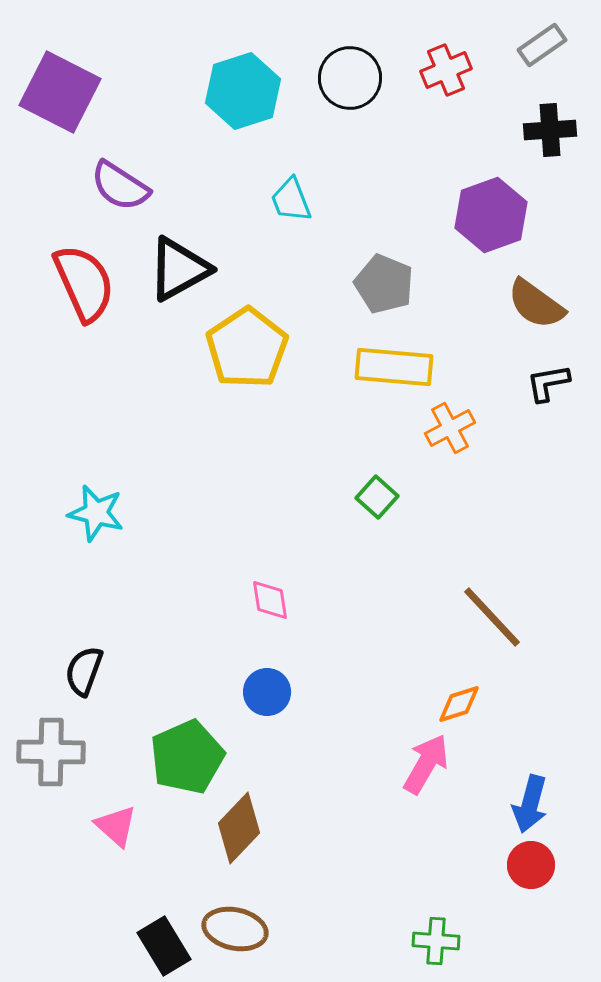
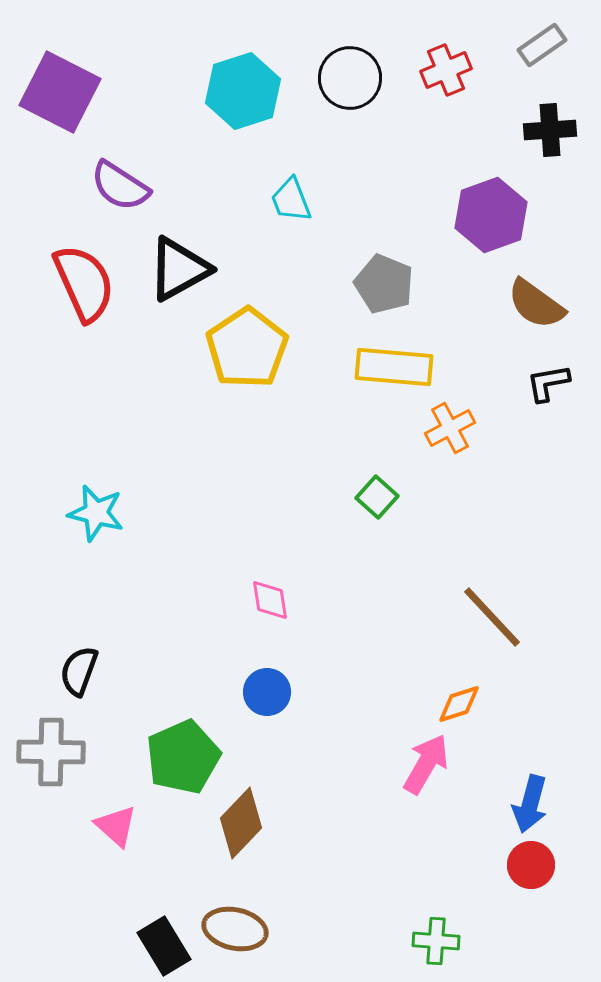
black semicircle: moved 5 px left
green pentagon: moved 4 px left
brown diamond: moved 2 px right, 5 px up
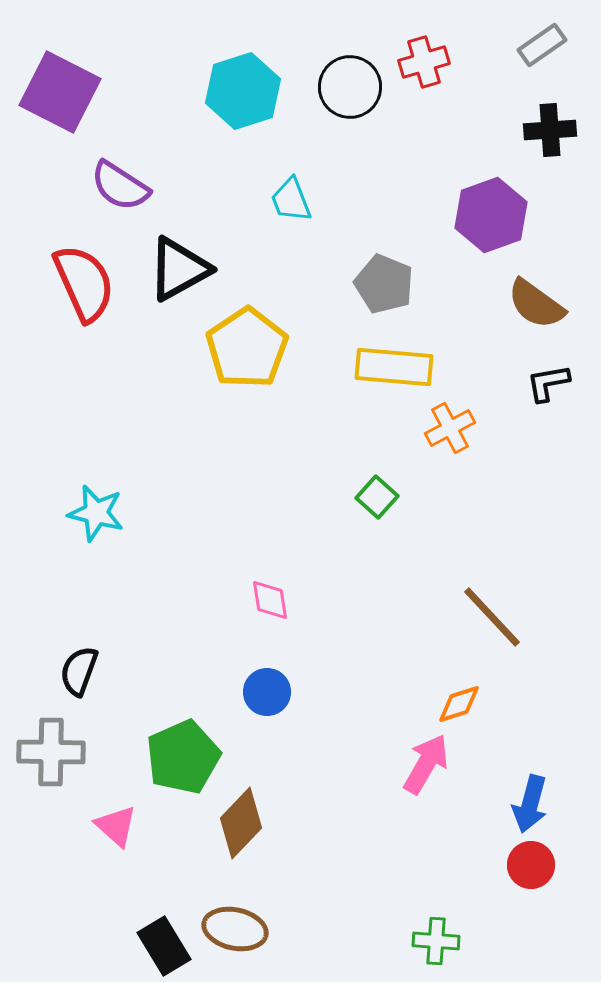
red cross: moved 22 px left, 8 px up; rotated 6 degrees clockwise
black circle: moved 9 px down
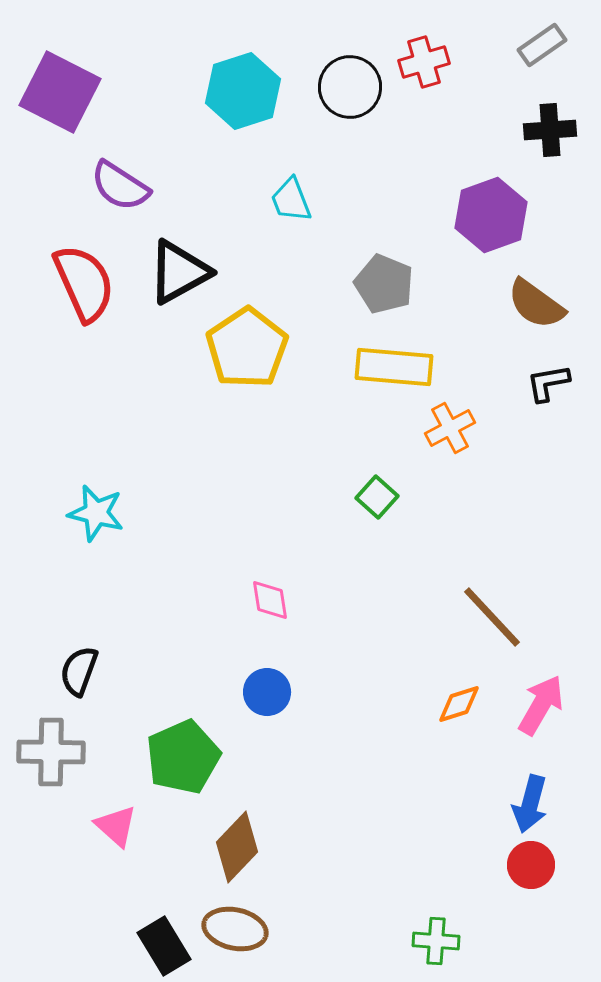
black triangle: moved 3 px down
pink arrow: moved 115 px right, 59 px up
brown diamond: moved 4 px left, 24 px down
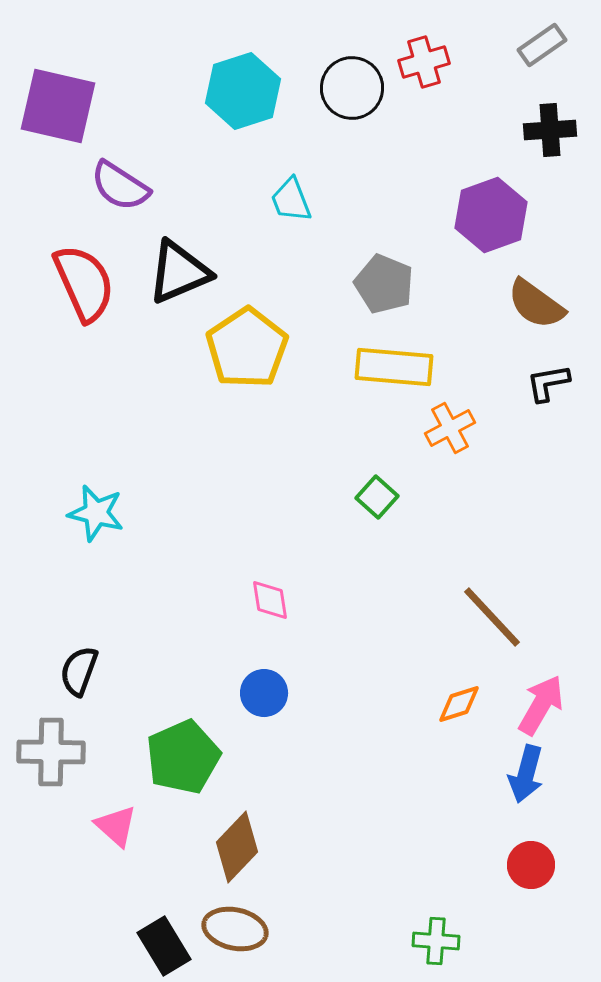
black circle: moved 2 px right, 1 px down
purple square: moved 2 px left, 14 px down; rotated 14 degrees counterclockwise
black triangle: rotated 6 degrees clockwise
blue circle: moved 3 px left, 1 px down
blue arrow: moved 4 px left, 30 px up
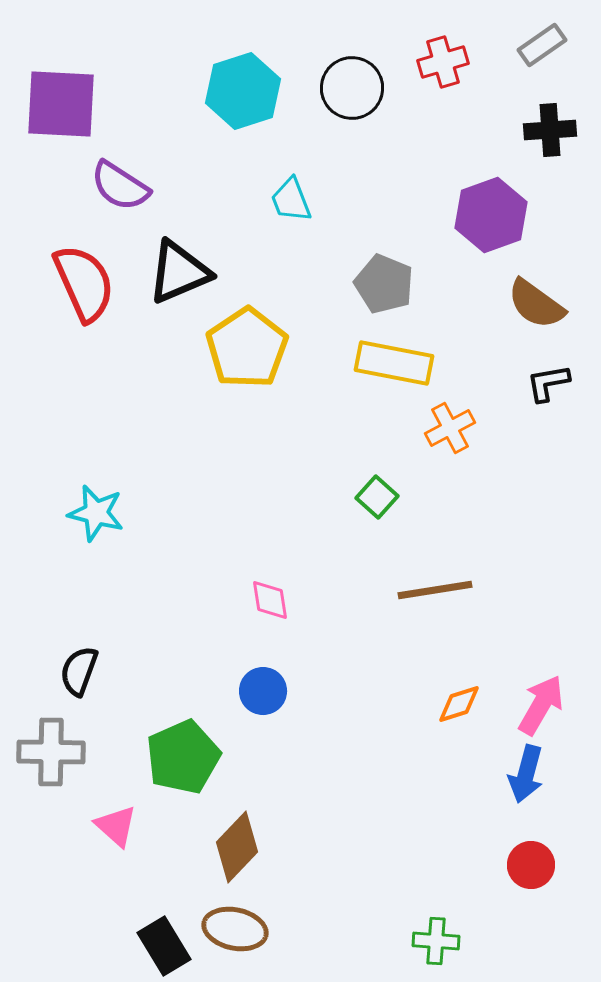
red cross: moved 19 px right
purple square: moved 3 px right, 2 px up; rotated 10 degrees counterclockwise
yellow rectangle: moved 4 px up; rotated 6 degrees clockwise
brown line: moved 57 px left, 27 px up; rotated 56 degrees counterclockwise
blue circle: moved 1 px left, 2 px up
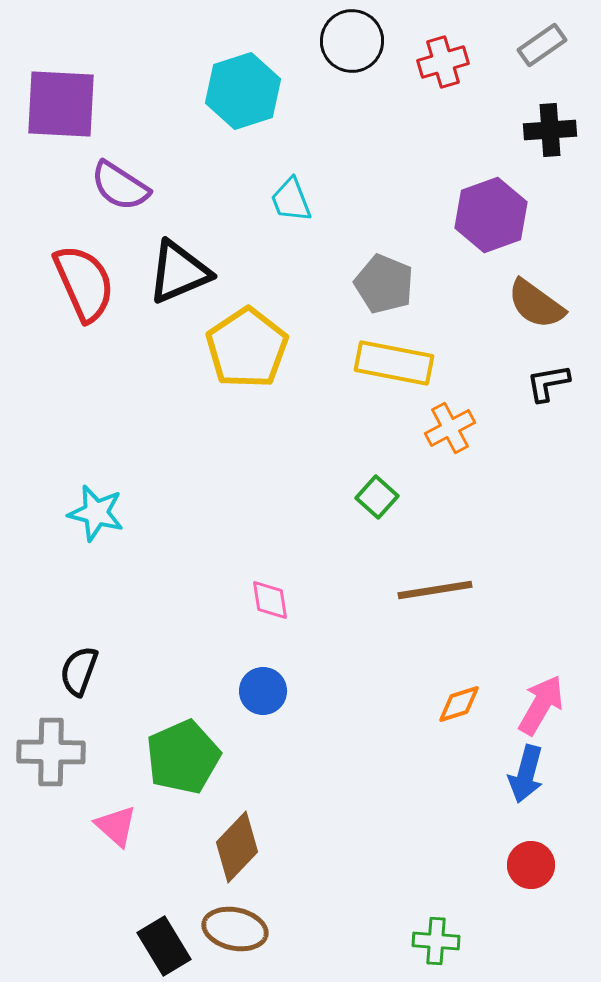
black circle: moved 47 px up
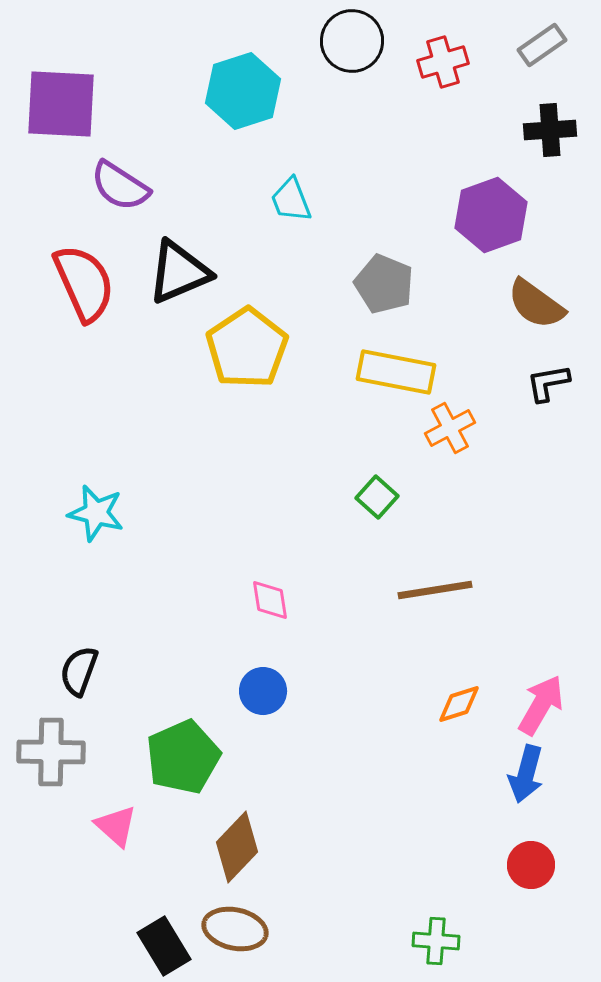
yellow rectangle: moved 2 px right, 9 px down
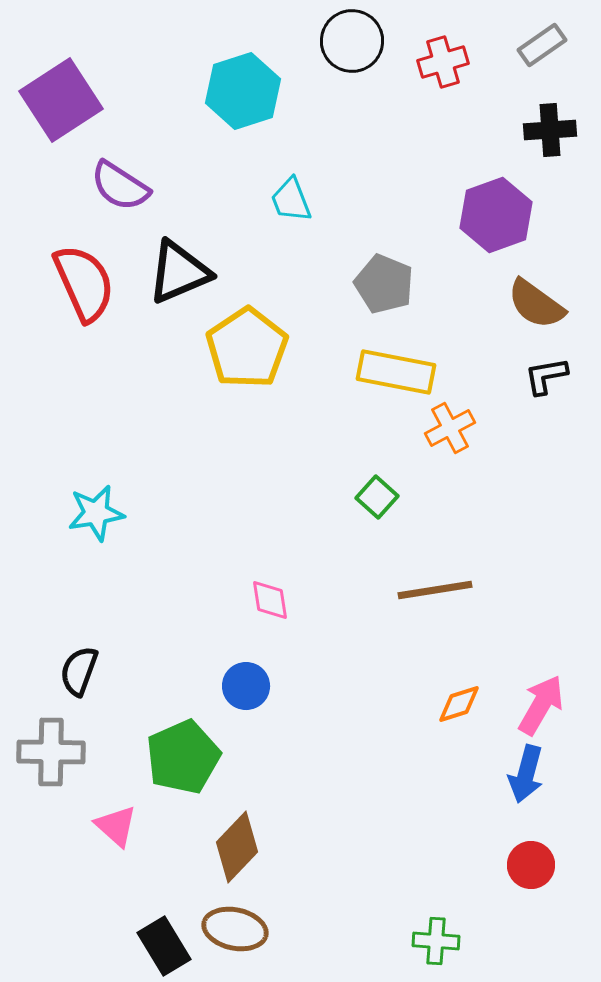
purple square: moved 4 px up; rotated 36 degrees counterclockwise
purple hexagon: moved 5 px right
black L-shape: moved 2 px left, 7 px up
cyan star: rotated 24 degrees counterclockwise
blue circle: moved 17 px left, 5 px up
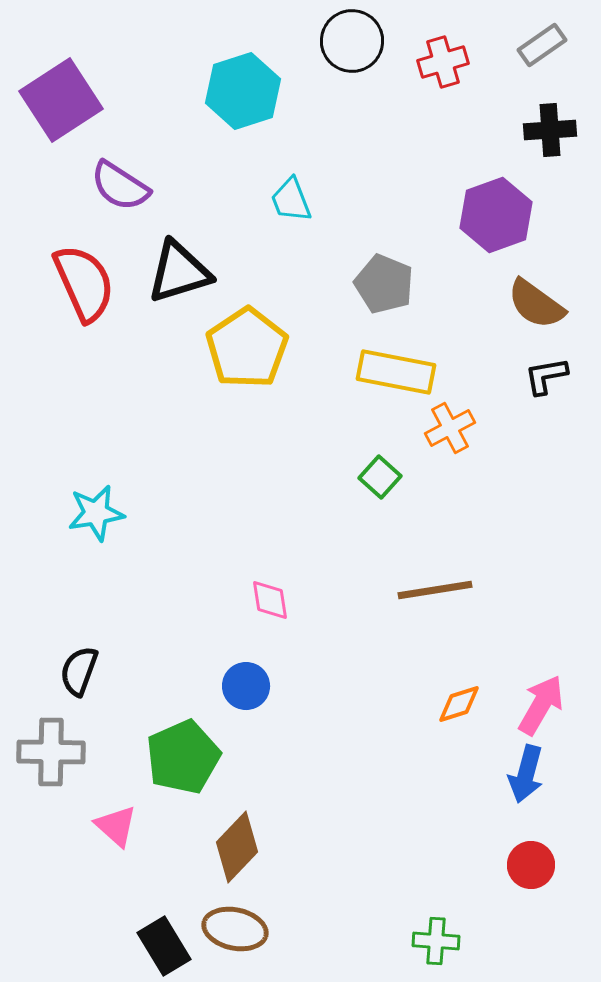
black triangle: rotated 6 degrees clockwise
green square: moved 3 px right, 20 px up
